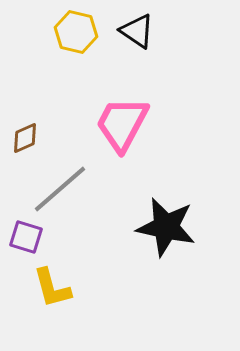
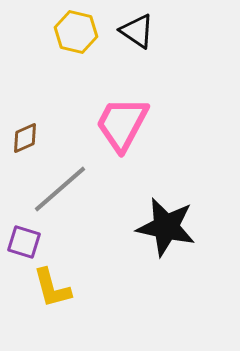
purple square: moved 2 px left, 5 px down
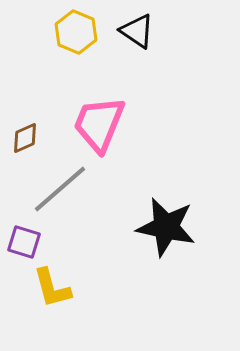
yellow hexagon: rotated 9 degrees clockwise
pink trapezoid: moved 23 px left; rotated 6 degrees counterclockwise
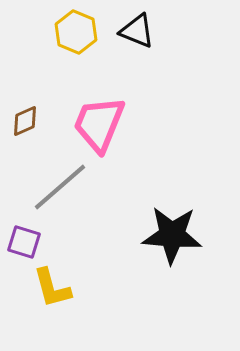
black triangle: rotated 12 degrees counterclockwise
brown diamond: moved 17 px up
gray line: moved 2 px up
black star: moved 6 px right, 8 px down; rotated 8 degrees counterclockwise
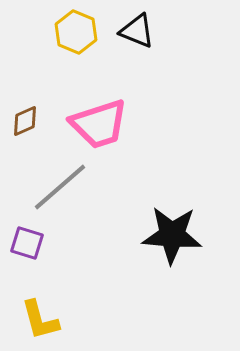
pink trapezoid: rotated 130 degrees counterclockwise
purple square: moved 3 px right, 1 px down
yellow L-shape: moved 12 px left, 32 px down
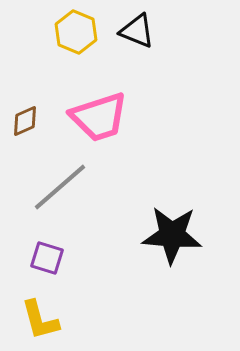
pink trapezoid: moved 7 px up
purple square: moved 20 px right, 15 px down
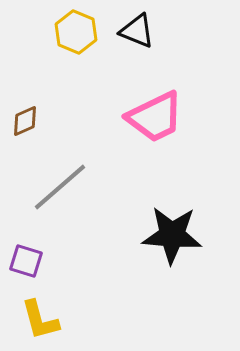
pink trapezoid: moved 56 px right; rotated 8 degrees counterclockwise
purple square: moved 21 px left, 3 px down
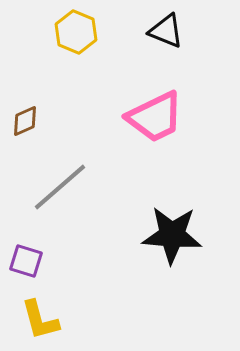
black triangle: moved 29 px right
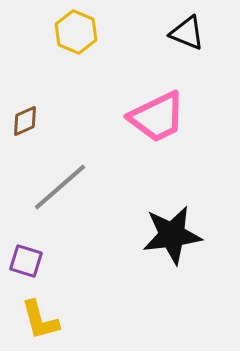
black triangle: moved 21 px right, 2 px down
pink trapezoid: moved 2 px right
black star: rotated 12 degrees counterclockwise
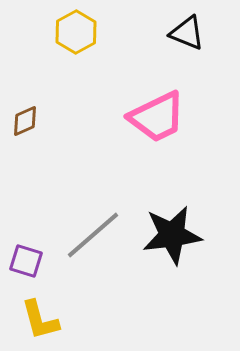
yellow hexagon: rotated 9 degrees clockwise
gray line: moved 33 px right, 48 px down
